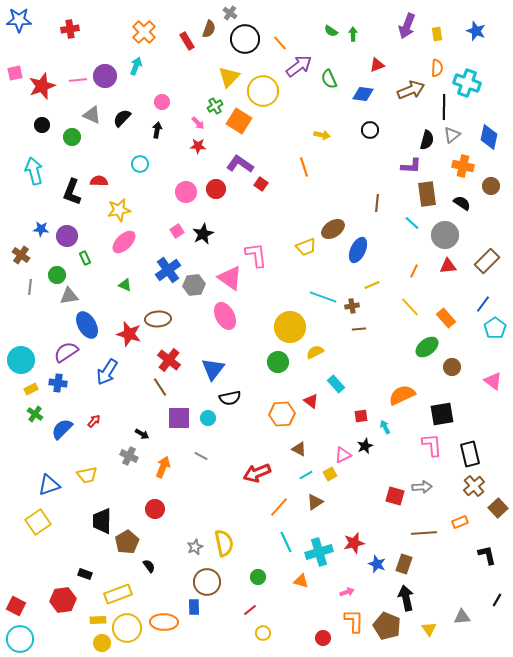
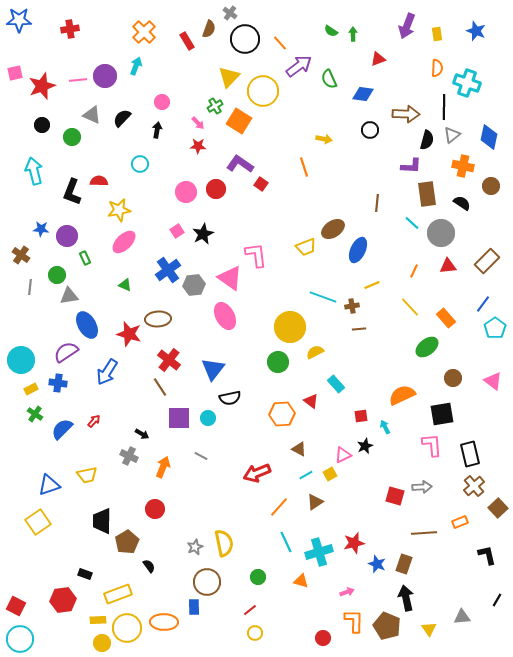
red triangle at (377, 65): moved 1 px right, 6 px up
brown arrow at (411, 90): moved 5 px left, 24 px down; rotated 24 degrees clockwise
yellow arrow at (322, 135): moved 2 px right, 4 px down
gray circle at (445, 235): moved 4 px left, 2 px up
brown circle at (452, 367): moved 1 px right, 11 px down
yellow circle at (263, 633): moved 8 px left
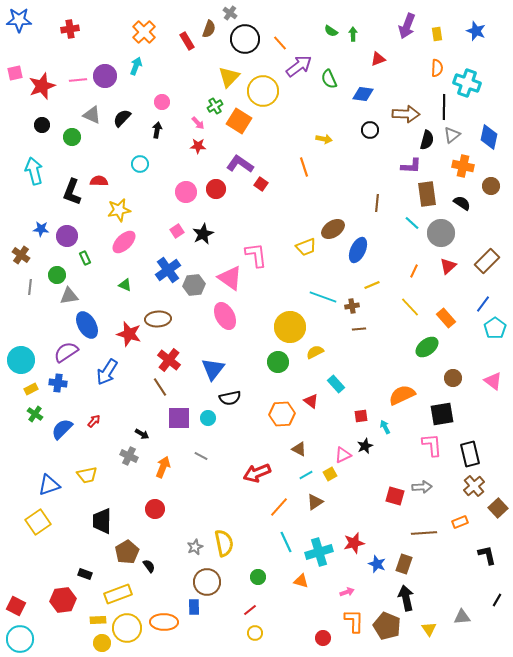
red triangle at (448, 266): rotated 36 degrees counterclockwise
brown pentagon at (127, 542): moved 10 px down
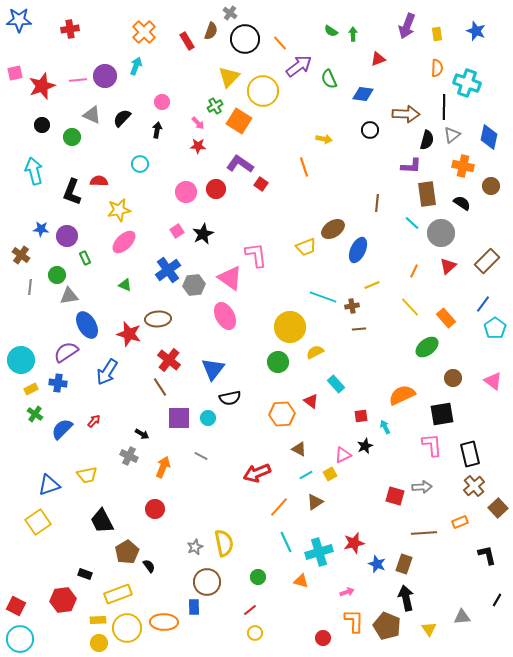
brown semicircle at (209, 29): moved 2 px right, 2 px down
black trapezoid at (102, 521): rotated 28 degrees counterclockwise
yellow circle at (102, 643): moved 3 px left
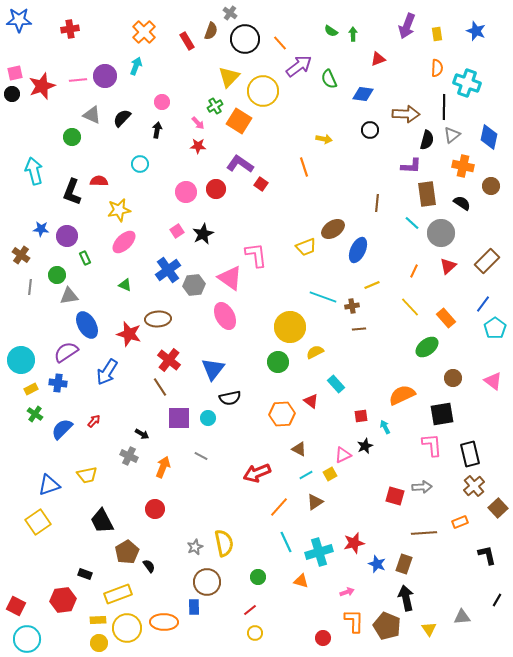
black circle at (42, 125): moved 30 px left, 31 px up
cyan circle at (20, 639): moved 7 px right
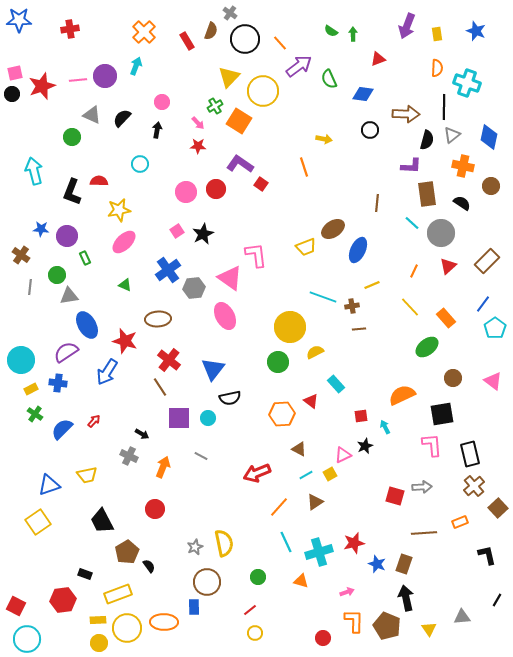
gray hexagon at (194, 285): moved 3 px down
red star at (129, 334): moved 4 px left, 7 px down
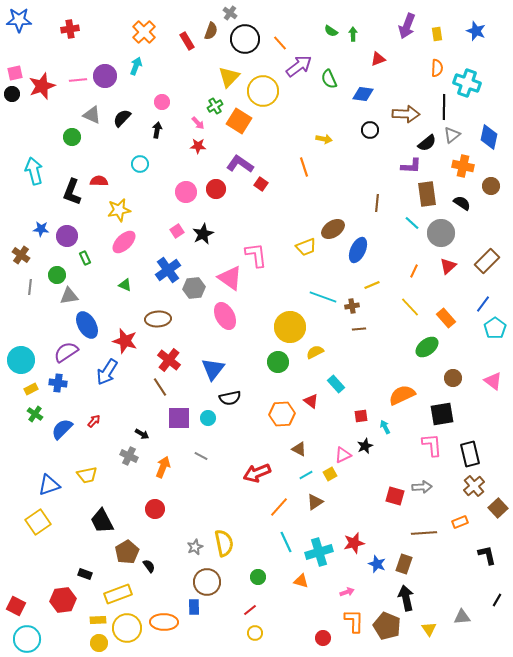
black semicircle at (427, 140): moved 3 px down; rotated 36 degrees clockwise
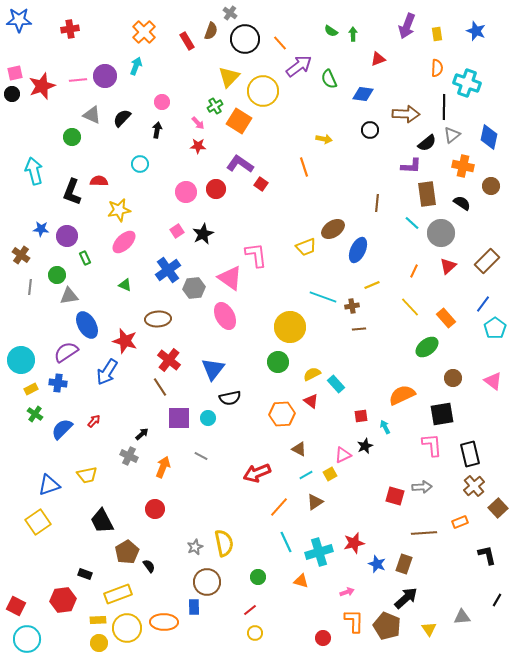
yellow semicircle at (315, 352): moved 3 px left, 22 px down
black arrow at (142, 434): rotated 72 degrees counterclockwise
black arrow at (406, 598): rotated 60 degrees clockwise
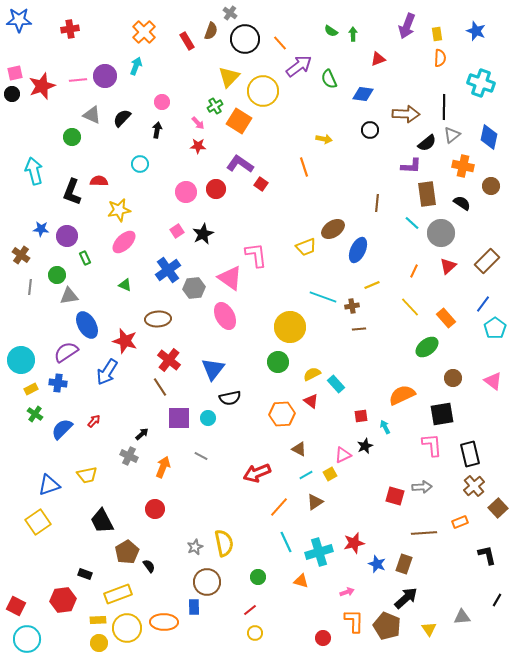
orange semicircle at (437, 68): moved 3 px right, 10 px up
cyan cross at (467, 83): moved 14 px right
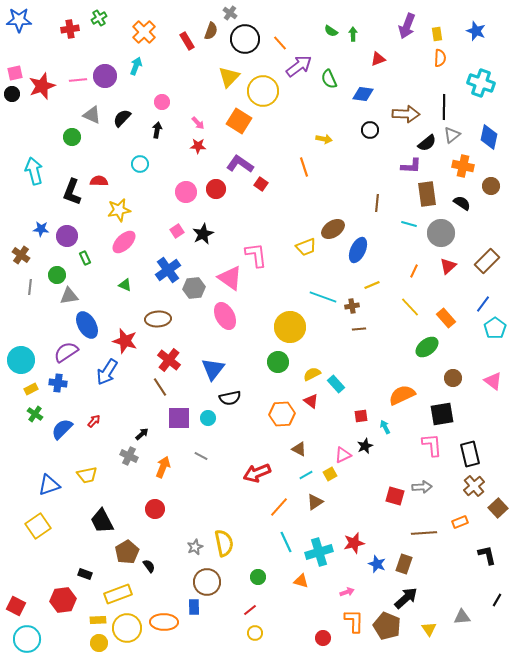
green cross at (215, 106): moved 116 px left, 88 px up
cyan line at (412, 223): moved 3 px left, 1 px down; rotated 28 degrees counterclockwise
yellow square at (38, 522): moved 4 px down
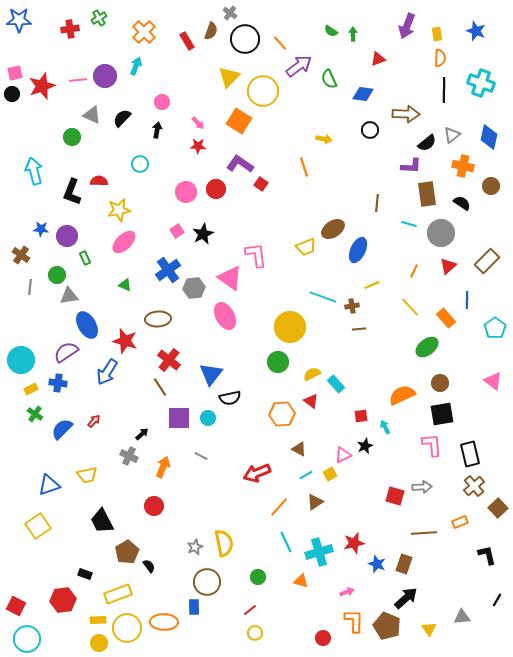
black line at (444, 107): moved 17 px up
blue line at (483, 304): moved 16 px left, 4 px up; rotated 36 degrees counterclockwise
blue triangle at (213, 369): moved 2 px left, 5 px down
brown circle at (453, 378): moved 13 px left, 5 px down
red circle at (155, 509): moved 1 px left, 3 px up
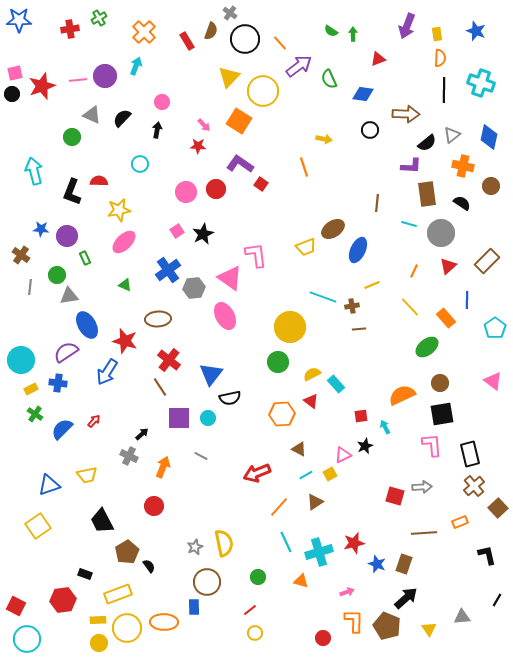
pink arrow at (198, 123): moved 6 px right, 2 px down
